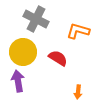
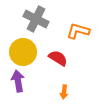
orange arrow: moved 14 px left
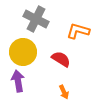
red semicircle: moved 3 px right, 1 px down
orange arrow: rotated 32 degrees counterclockwise
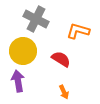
yellow circle: moved 1 px up
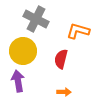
red semicircle: rotated 108 degrees counterclockwise
orange arrow: rotated 64 degrees counterclockwise
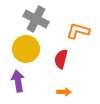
yellow circle: moved 3 px right, 2 px up
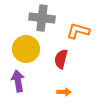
gray cross: moved 6 px right, 1 px up; rotated 20 degrees counterclockwise
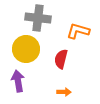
gray cross: moved 4 px left
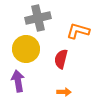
gray cross: rotated 20 degrees counterclockwise
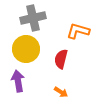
gray cross: moved 5 px left
orange arrow: moved 3 px left; rotated 32 degrees clockwise
